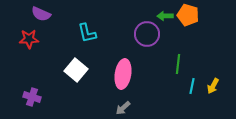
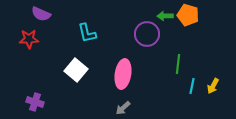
purple cross: moved 3 px right, 5 px down
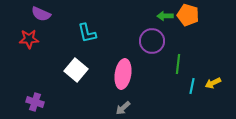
purple circle: moved 5 px right, 7 px down
yellow arrow: moved 3 px up; rotated 35 degrees clockwise
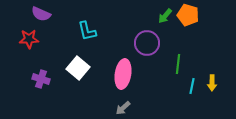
green arrow: rotated 49 degrees counterclockwise
cyan L-shape: moved 2 px up
purple circle: moved 5 px left, 2 px down
white square: moved 2 px right, 2 px up
yellow arrow: moved 1 px left; rotated 63 degrees counterclockwise
purple cross: moved 6 px right, 23 px up
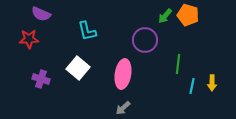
purple circle: moved 2 px left, 3 px up
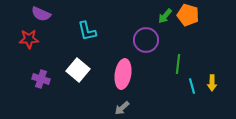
purple circle: moved 1 px right
white square: moved 2 px down
cyan line: rotated 28 degrees counterclockwise
gray arrow: moved 1 px left
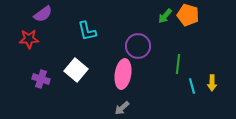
purple semicircle: moved 2 px right; rotated 60 degrees counterclockwise
purple circle: moved 8 px left, 6 px down
white square: moved 2 px left
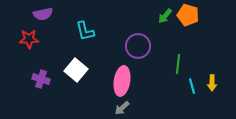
purple semicircle: rotated 24 degrees clockwise
cyan L-shape: moved 2 px left
pink ellipse: moved 1 px left, 7 px down
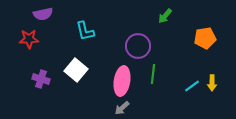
orange pentagon: moved 17 px right, 23 px down; rotated 25 degrees counterclockwise
green line: moved 25 px left, 10 px down
cyan line: rotated 70 degrees clockwise
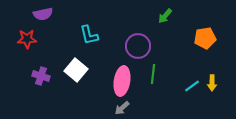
cyan L-shape: moved 4 px right, 4 px down
red star: moved 2 px left
purple cross: moved 3 px up
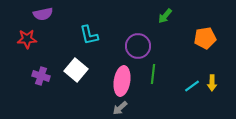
gray arrow: moved 2 px left
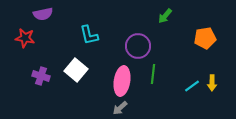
red star: moved 2 px left, 1 px up; rotated 12 degrees clockwise
